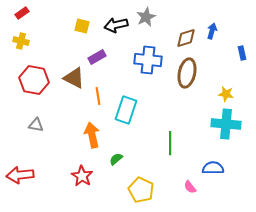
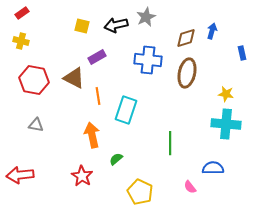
yellow pentagon: moved 1 px left, 2 px down
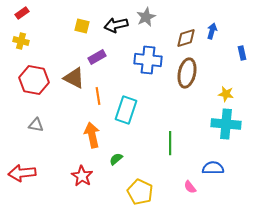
red arrow: moved 2 px right, 2 px up
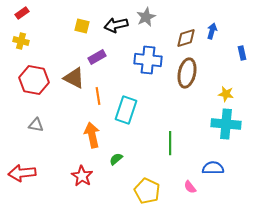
yellow pentagon: moved 7 px right, 1 px up
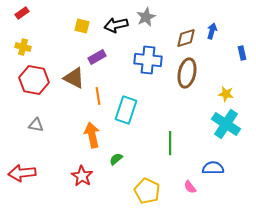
yellow cross: moved 2 px right, 6 px down
cyan cross: rotated 28 degrees clockwise
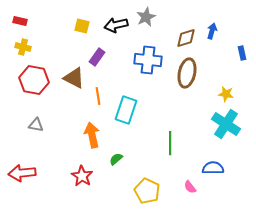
red rectangle: moved 2 px left, 8 px down; rotated 48 degrees clockwise
purple rectangle: rotated 24 degrees counterclockwise
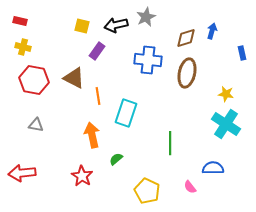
purple rectangle: moved 6 px up
cyan rectangle: moved 3 px down
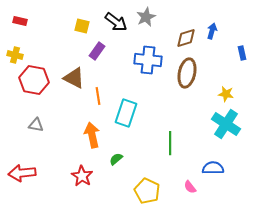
black arrow: moved 3 px up; rotated 130 degrees counterclockwise
yellow cross: moved 8 px left, 8 px down
